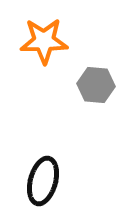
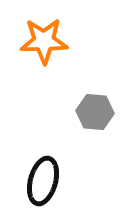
gray hexagon: moved 1 px left, 27 px down
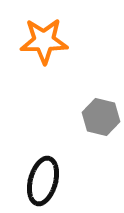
gray hexagon: moved 6 px right, 5 px down; rotated 9 degrees clockwise
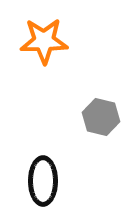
black ellipse: rotated 15 degrees counterclockwise
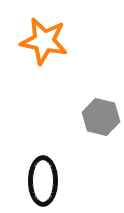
orange star: rotated 12 degrees clockwise
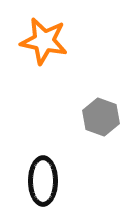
gray hexagon: rotated 6 degrees clockwise
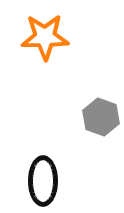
orange star: moved 1 px right, 4 px up; rotated 12 degrees counterclockwise
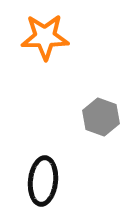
black ellipse: rotated 6 degrees clockwise
